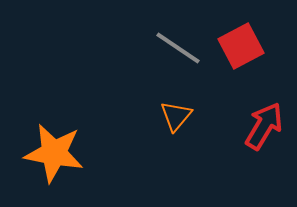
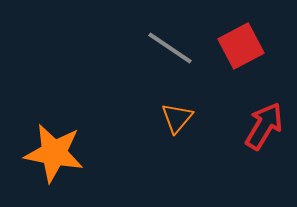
gray line: moved 8 px left
orange triangle: moved 1 px right, 2 px down
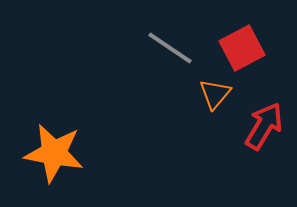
red square: moved 1 px right, 2 px down
orange triangle: moved 38 px right, 24 px up
